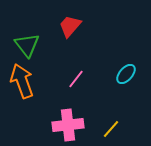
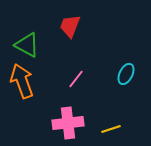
red trapezoid: rotated 20 degrees counterclockwise
green triangle: rotated 24 degrees counterclockwise
cyan ellipse: rotated 15 degrees counterclockwise
pink cross: moved 2 px up
yellow line: rotated 30 degrees clockwise
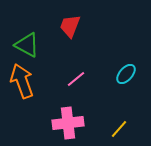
cyan ellipse: rotated 15 degrees clockwise
pink line: rotated 12 degrees clockwise
yellow line: moved 8 px right; rotated 30 degrees counterclockwise
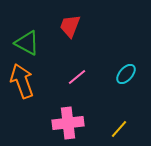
green triangle: moved 2 px up
pink line: moved 1 px right, 2 px up
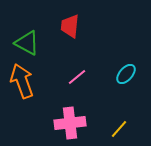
red trapezoid: rotated 15 degrees counterclockwise
pink cross: moved 2 px right
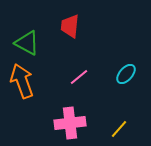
pink line: moved 2 px right
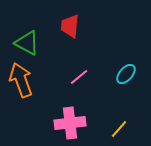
orange arrow: moved 1 px left, 1 px up
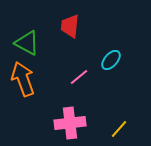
cyan ellipse: moved 15 px left, 14 px up
orange arrow: moved 2 px right, 1 px up
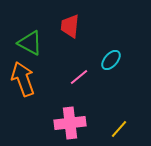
green triangle: moved 3 px right
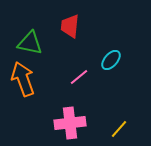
green triangle: rotated 16 degrees counterclockwise
